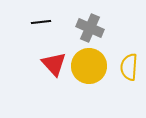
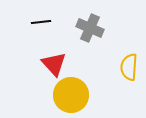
yellow circle: moved 18 px left, 29 px down
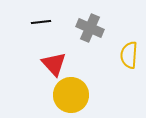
yellow semicircle: moved 12 px up
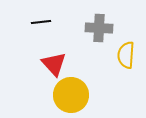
gray cross: moved 9 px right; rotated 20 degrees counterclockwise
yellow semicircle: moved 3 px left
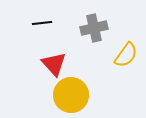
black line: moved 1 px right, 1 px down
gray cross: moved 5 px left; rotated 16 degrees counterclockwise
yellow semicircle: rotated 148 degrees counterclockwise
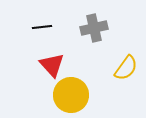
black line: moved 4 px down
yellow semicircle: moved 13 px down
red triangle: moved 2 px left, 1 px down
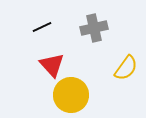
black line: rotated 18 degrees counterclockwise
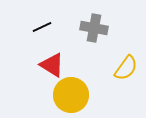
gray cross: rotated 24 degrees clockwise
red triangle: rotated 16 degrees counterclockwise
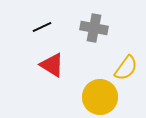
yellow circle: moved 29 px right, 2 px down
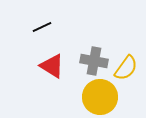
gray cross: moved 33 px down
red triangle: moved 1 px down
